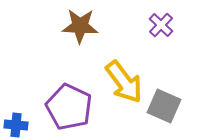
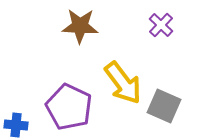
yellow arrow: moved 1 px left, 1 px down
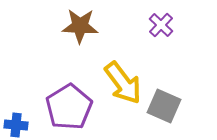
purple pentagon: rotated 15 degrees clockwise
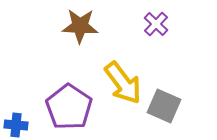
purple cross: moved 5 px left, 1 px up
purple pentagon: rotated 6 degrees counterclockwise
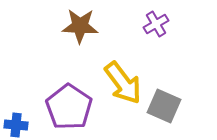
purple cross: rotated 15 degrees clockwise
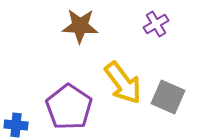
gray square: moved 4 px right, 9 px up
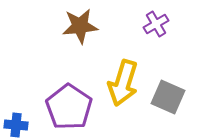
brown star: rotated 9 degrees counterclockwise
yellow arrow: rotated 54 degrees clockwise
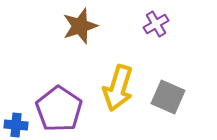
brown star: rotated 12 degrees counterclockwise
yellow arrow: moved 5 px left, 5 px down
purple pentagon: moved 10 px left, 2 px down
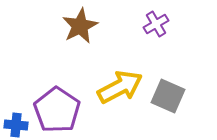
brown star: rotated 9 degrees counterclockwise
yellow arrow: moved 2 px right, 1 px up; rotated 135 degrees counterclockwise
gray square: moved 1 px up
purple pentagon: moved 2 px left, 1 px down
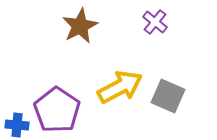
purple cross: moved 1 px left, 2 px up; rotated 20 degrees counterclockwise
blue cross: moved 1 px right
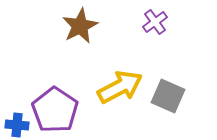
purple cross: rotated 15 degrees clockwise
purple pentagon: moved 2 px left
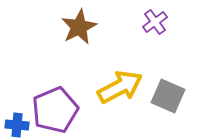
brown star: moved 1 px left, 1 px down
purple pentagon: rotated 15 degrees clockwise
